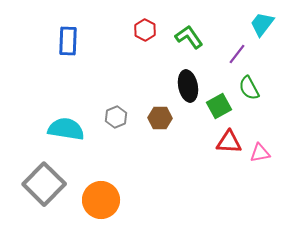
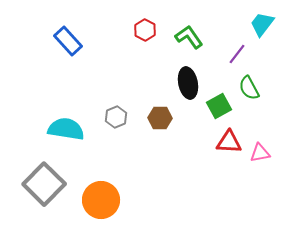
blue rectangle: rotated 44 degrees counterclockwise
black ellipse: moved 3 px up
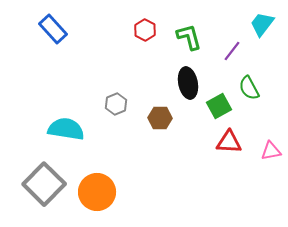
green L-shape: rotated 20 degrees clockwise
blue rectangle: moved 15 px left, 12 px up
purple line: moved 5 px left, 3 px up
gray hexagon: moved 13 px up
pink triangle: moved 11 px right, 2 px up
orange circle: moved 4 px left, 8 px up
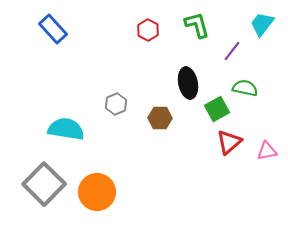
red hexagon: moved 3 px right
green L-shape: moved 8 px right, 12 px up
green semicircle: moved 4 px left; rotated 130 degrees clockwise
green square: moved 2 px left, 3 px down
red triangle: rotated 44 degrees counterclockwise
pink triangle: moved 4 px left
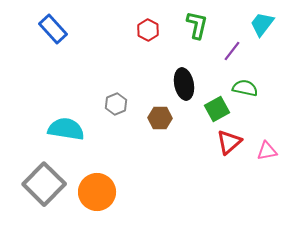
green L-shape: rotated 28 degrees clockwise
black ellipse: moved 4 px left, 1 px down
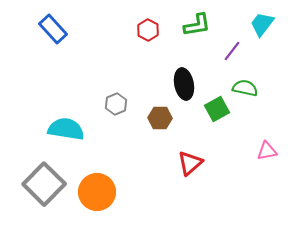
green L-shape: rotated 68 degrees clockwise
red triangle: moved 39 px left, 21 px down
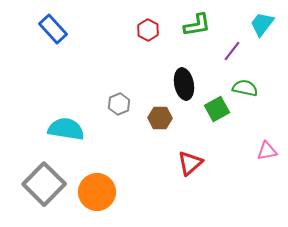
gray hexagon: moved 3 px right
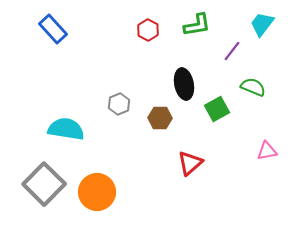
green semicircle: moved 8 px right, 1 px up; rotated 10 degrees clockwise
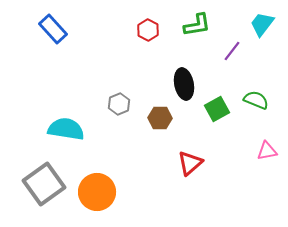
green semicircle: moved 3 px right, 13 px down
gray square: rotated 9 degrees clockwise
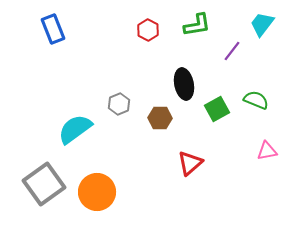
blue rectangle: rotated 20 degrees clockwise
cyan semicircle: moved 9 px right; rotated 45 degrees counterclockwise
